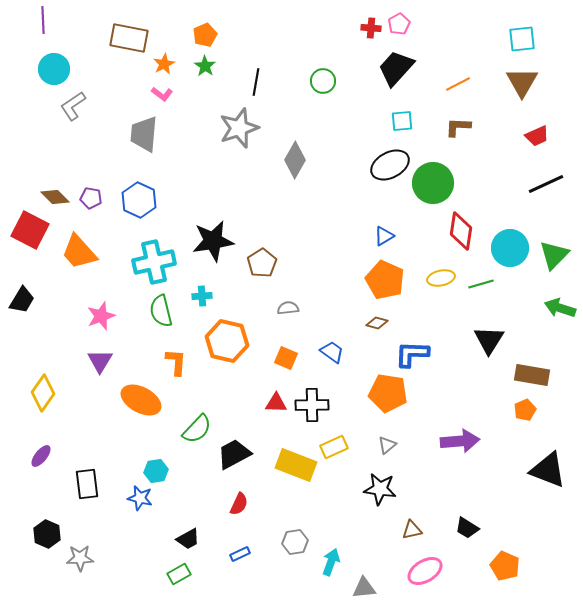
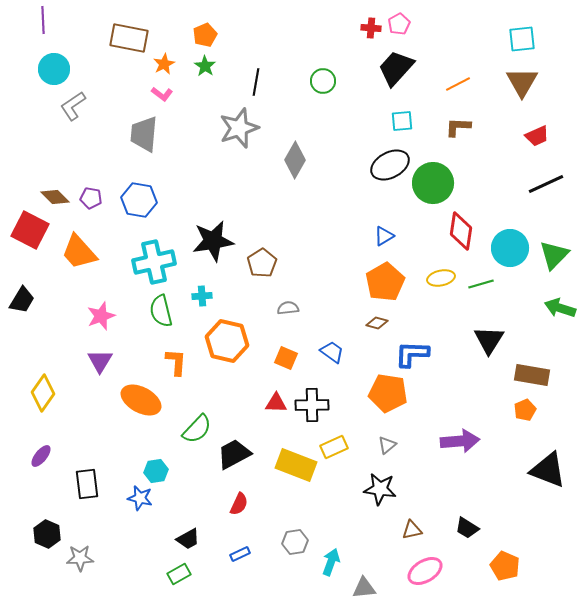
blue hexagon at (139, 200): rotated 16 degrees counterclockwise
orange pentagon at (385, 280): moved 2 px down; rotated 18 degrees clockwise
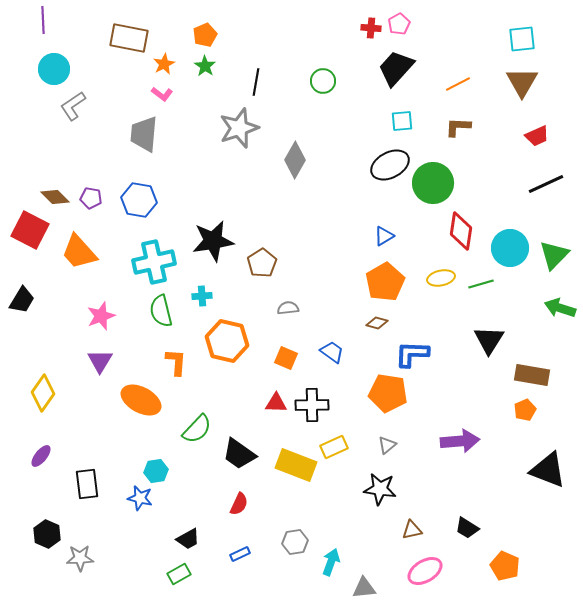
black trapezoid at (234, 454): moved 5 px right; rotated 117 degrees counterclockwise
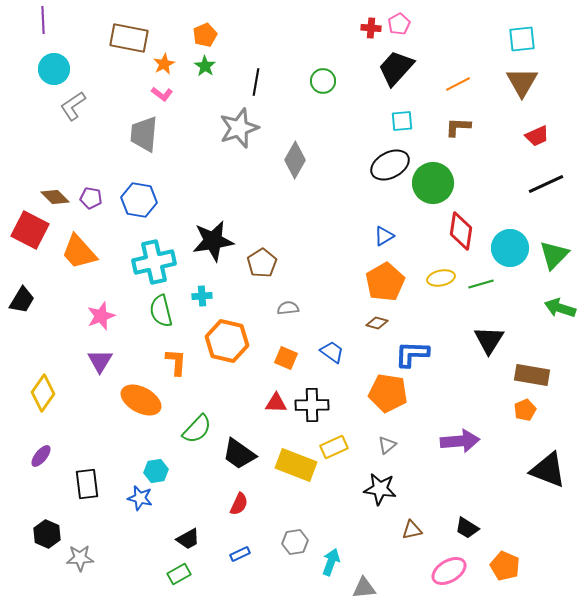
pink ellipse at (425, 571): moved 24 px right
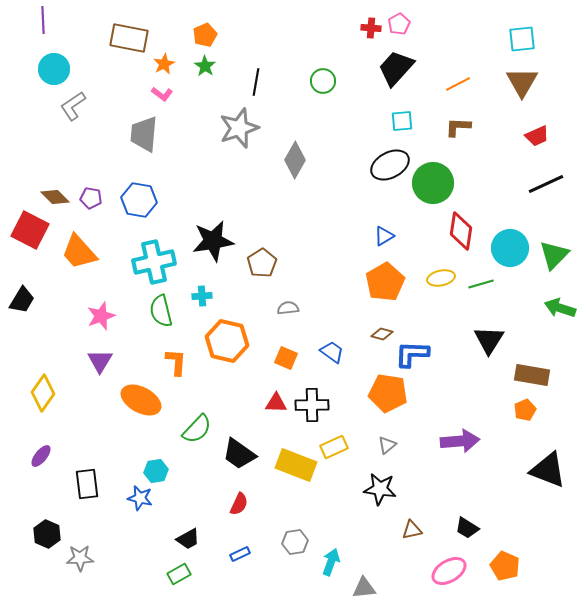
brown diamond at (377, 323): moved 5 px right, 11 px down
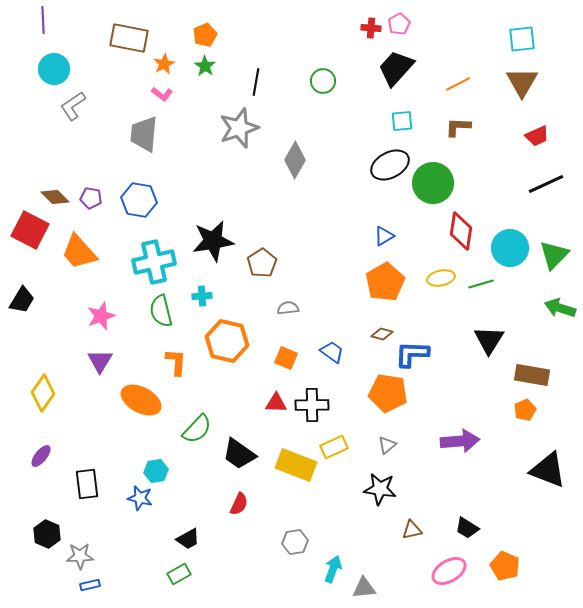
blue rectangle at (240, 554): moved 150 px left, 31 px down; rotated 12 degrees clockwise
gray star at (80, 558): moved 2 px up
cyan arrow at (331, 562): moved 2 px right, 7 px down
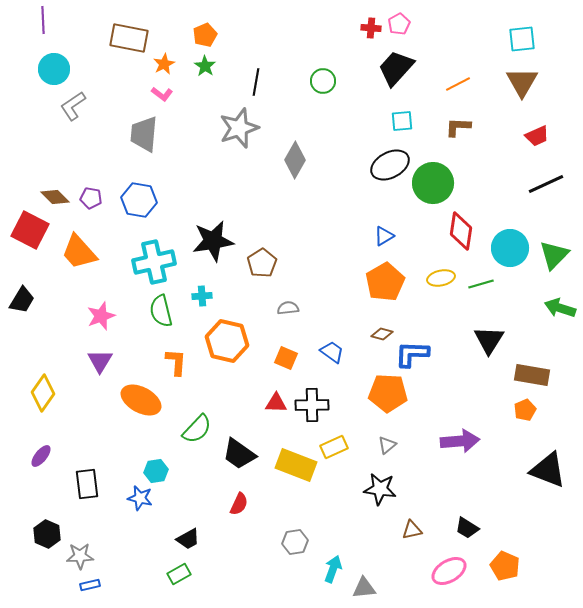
orange pentagon at (388, 393): rotated 6 degrees counterclockwise
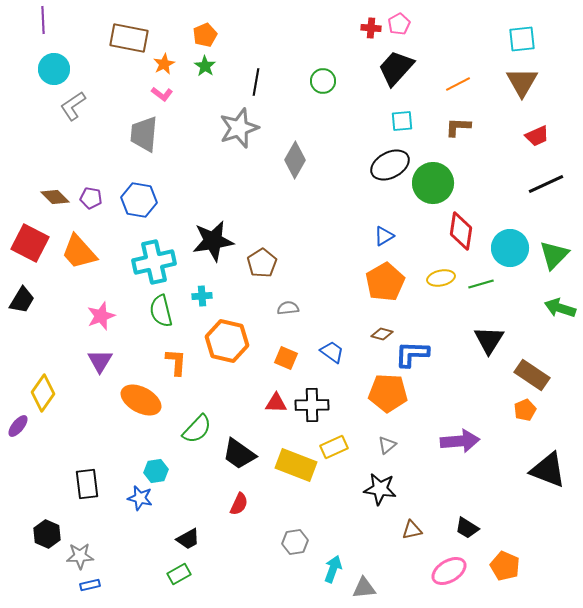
red square at (30, 230): moved 13 px down
brown rectangle at (532, 375): rotated 24 degrees clockwise
purple ellipse at (41, 456): moved 23 px left, 30 px up
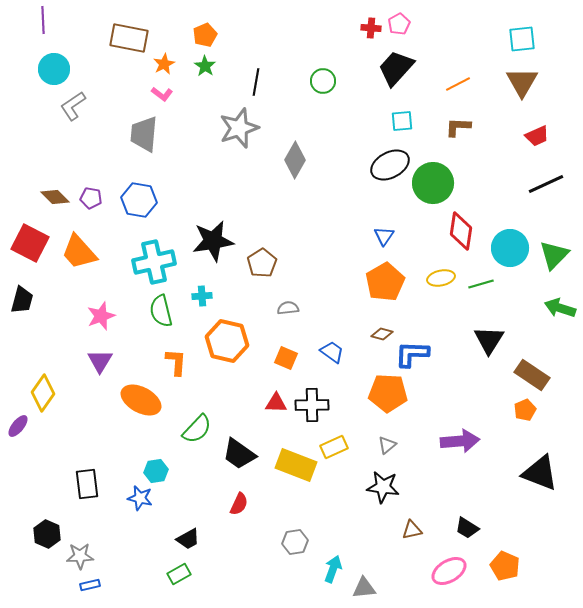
blue triangle at (384, 236): rotated 25 degrees counterclockwise
black trapezoid at (22, 300): rotated 16 degrees counterclockwise
black triangle at (548, 470): moved 8 px left, 3 px down
black star at (380, 489): moved 3 px right, 2 px up
